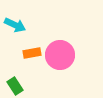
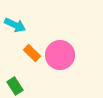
orange rectangle: rotated 54 degrees clockwise
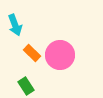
cyan arrow: rotated 45 degrees clockwise
green rectangle: moved 11 px right
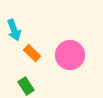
cyan arrow: moved 1 px left, 5 px down
pink circle: moved 10 px right
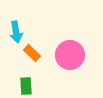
cyan arrow: moved 2 px right, 2 px down; rotated 10 degrees clockwise
green rectangle: rotated 30 degrees clockwise
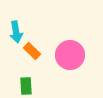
orange rectangle: moved 2 px up
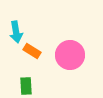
orange rectangle: rotated 12 degrees counterclockwise
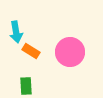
orange rectangle: moved 1 px left
pink circle: moved 3 px up
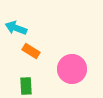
cyan arrow: moved 4 px up; rotated 120 degrees clockwise
pink circle: moved 2 px right, 17 px down
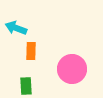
orange rectangle: rotated 60 degrees clockwise
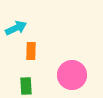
cyan arrow: rotated 135 degrees clockwise
pink circle: moved 6 px down
